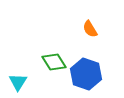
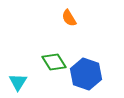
orange semicircle: moved 21 px left, 11 px up
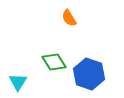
blue hexagon: moved 3 px right
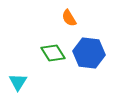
green diamond: moved 1 px left, 9 px up
blue hexagon: moved 21 px up; rotated 12 degrees counterclockwise
